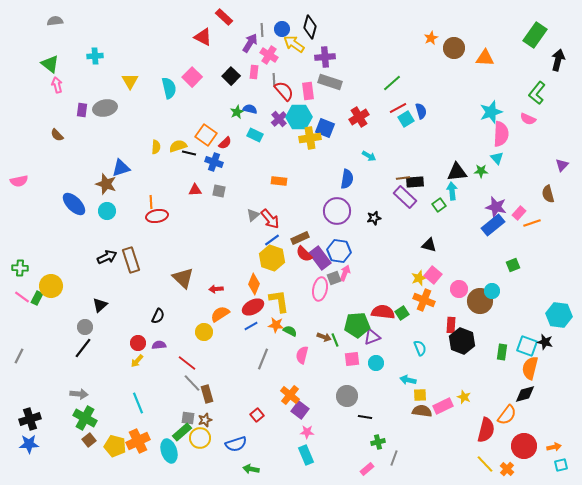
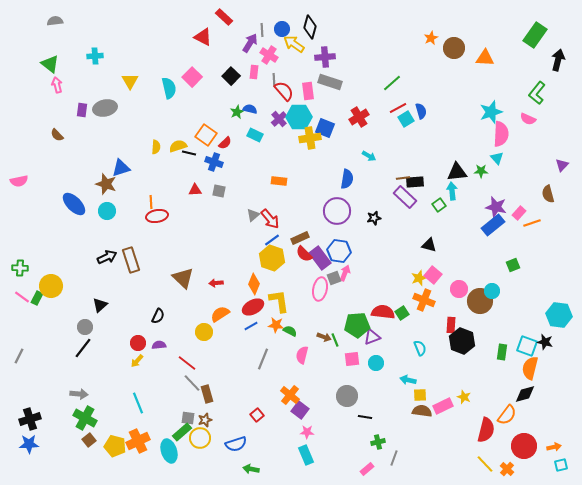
red arrow at (216, 289): moved 6 px up
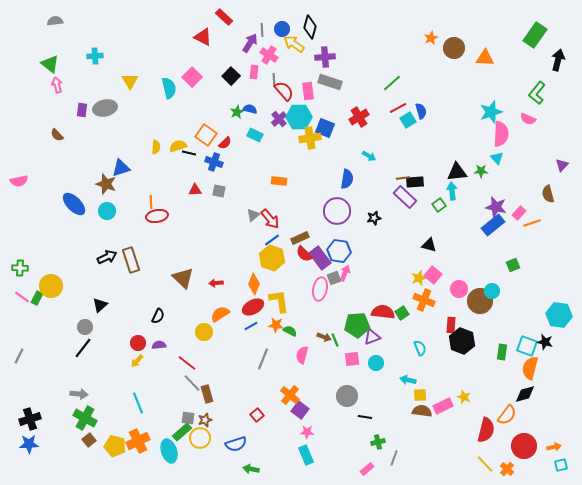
cyan square at (406, 119): moved 2 px right, 1 px down
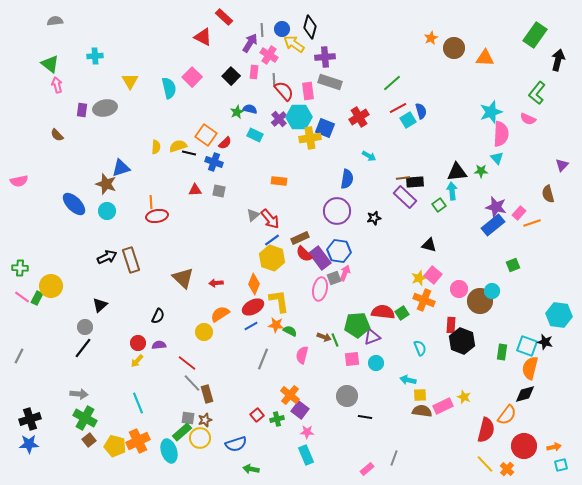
green cross at (378, 442): moved 101 px left, 23 px up
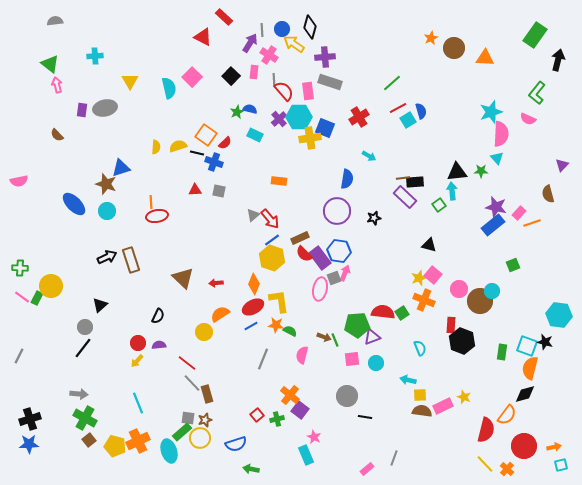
black line at (189, 153): moved 8 px right
pink star at (307, 432): moved 7 px right, 5 px down; rotated 24 degrees clockwise
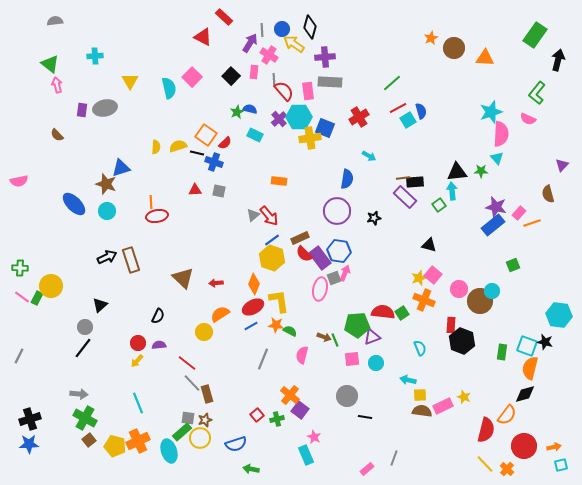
gray rectangle at (330, 82): rotated 15 degrees counterclockwise
red arrow at (270, 219): moved 1 px left, 3 px up
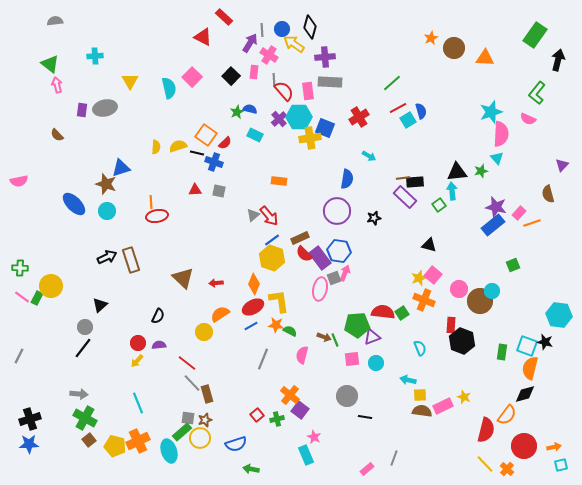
green star at (481, 171): rotated 16 degrees counterclockwise
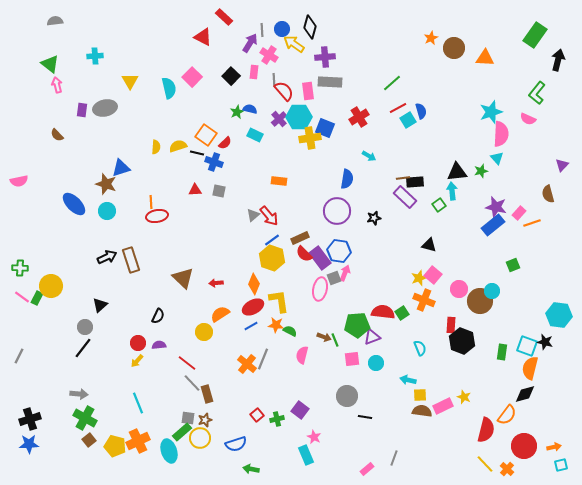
orange cross at (290, 395): moved 43 px left, 31 px up
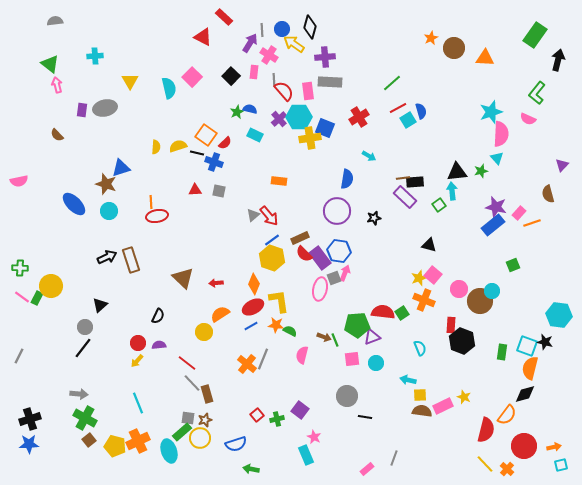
cyan circle at (107, 211): moved 2 px right
